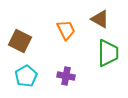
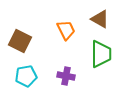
green trapezoid: moved 7 px left, 1 px down
cyan pentagon: rotated 20 degrees clockwise
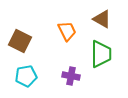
brown triangle: moved 2 px right
orange trapezoid: moved 1 px right, 1 px down
purple cross: moved 5 px right
